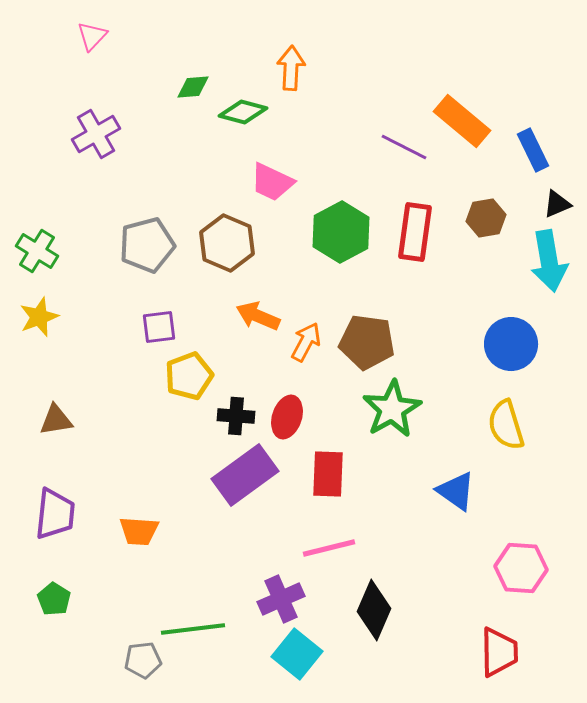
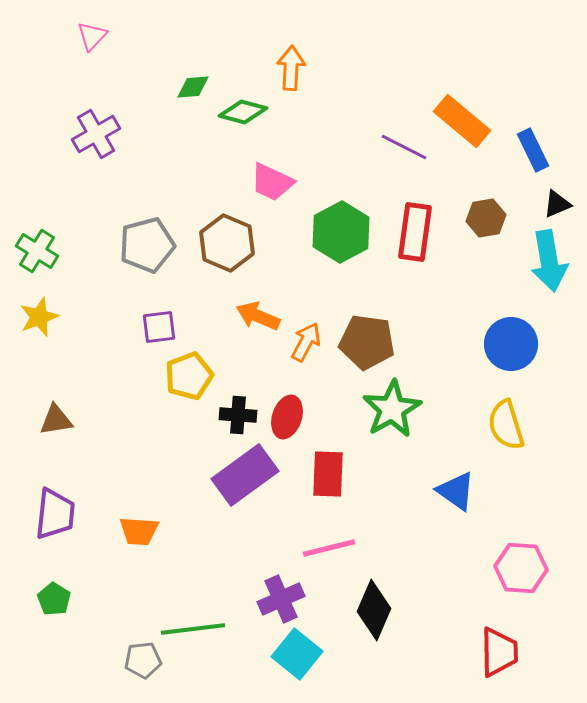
black cross at (236, 416): moved 2 px right, 1 px up
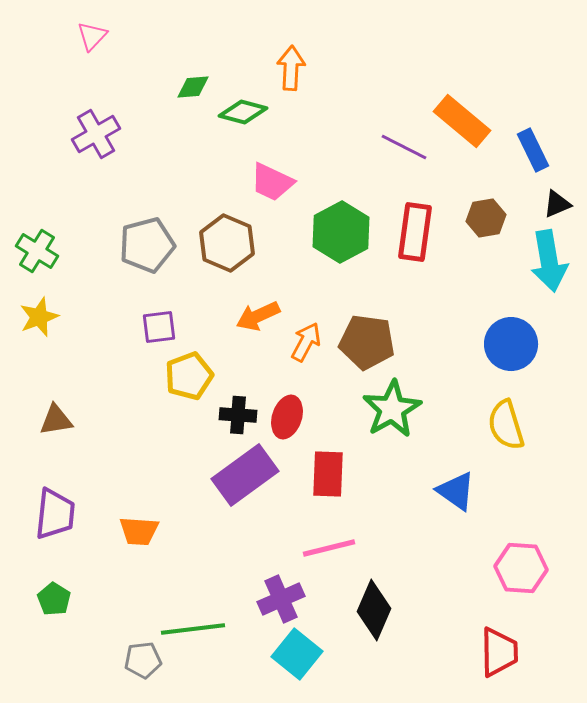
orange arrow at (258, 316): rotated 48 degrees counterclockwise
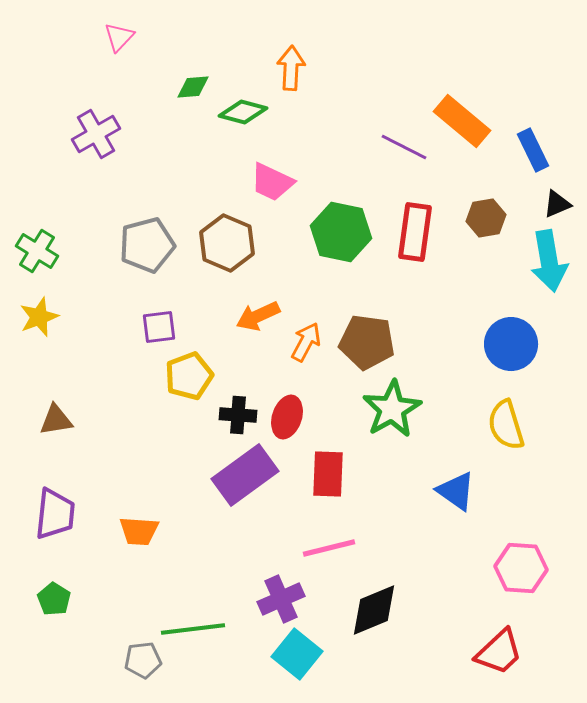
pink triangle at (92, 36): moved 27 px right, 1 px down
green hexagon at (341, 232): rotated 20 degrees counterclockwise
black diamond at (374, 610): rotated 44 degrees clockwise
red trapezoid at (499, 652): rotated 48 degrees clockwise
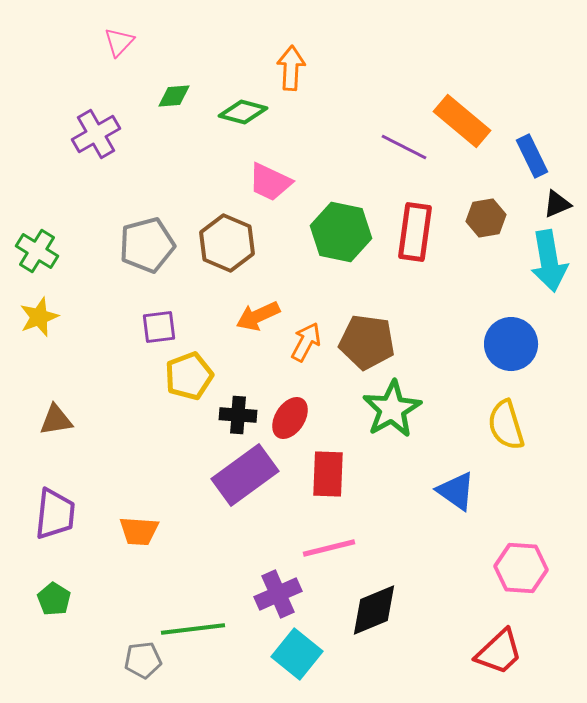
pink triangle at (119, 37): moved 5 px down
green diamond at (193, 87): moved 19 px left, 9 px down
blue rectangle at (533, 150): moved 1 px left, 6 px down
pink trapezoid at (272, 182): moved 2 px left
red ellipse at (287, 417): moved 3 px right, 1 px down; rotated 15 degrees clockwise
purple cross at (281, 599): moved 3 px left, 5 px up
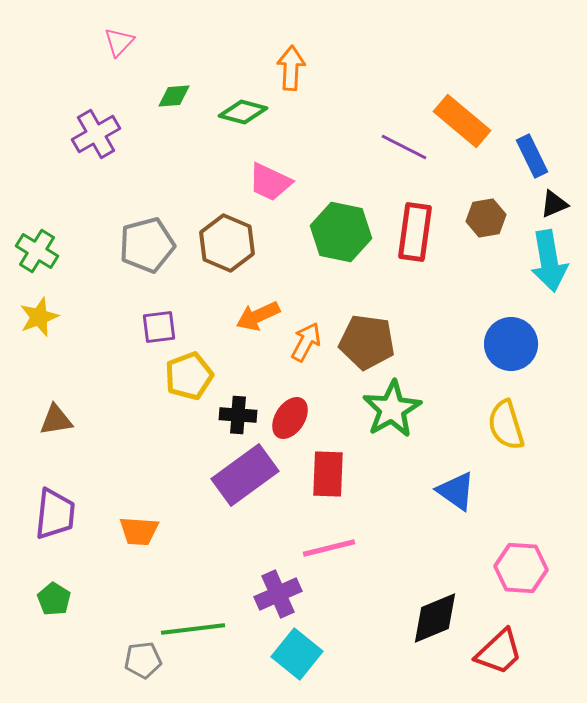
black triangle at (557, 204): moved 3 px left
black diamond at (374, 610): moved 61 px right, 8 px down
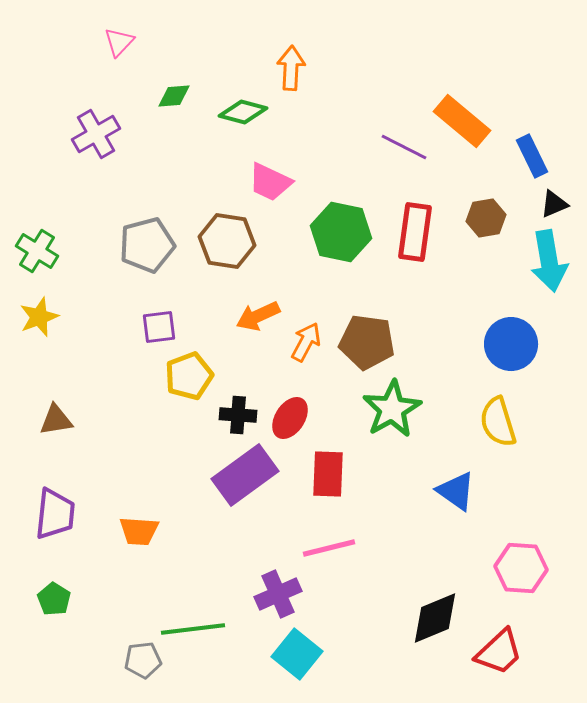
brown hexagon at (227, 243): moved 2 px up; rotated 14 degrees counterclockwise
yellow semicircle at (506, 425): moved 8 px left, 3 px up
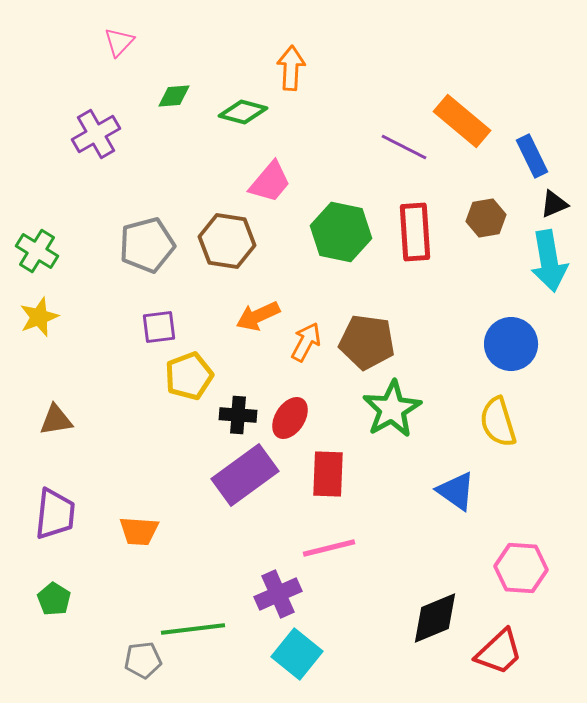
pink trapezoid at (270, 182): rotated 75 degrees counterclockwise
red rectangle at (415, 232): rotated 12 degrees counterclockwise
